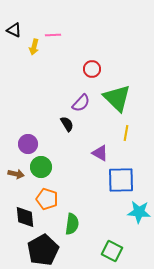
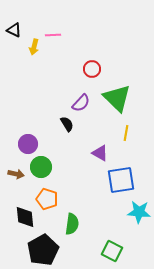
blue square: rotated 8 degrees counterclockwise
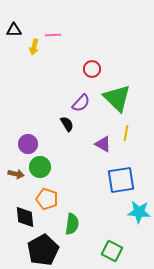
black triangle: rotated 28 degrees counterclockwise
purple triangle: moved 3 px right, 9 px up
green circle: moved 1 px left
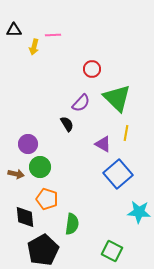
blue square: moved 3 px left, 6 px up; rotated 32 degrees counterclockwise
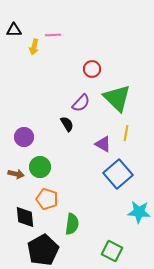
purple circle: moved 4 px left, 7 px up
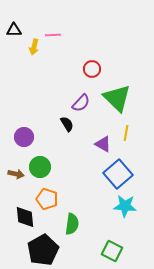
cyan star: moved 14 px left, 6 px up
